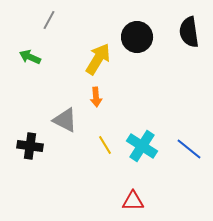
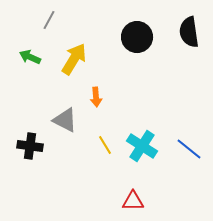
yellow arrow: moved 24 px left
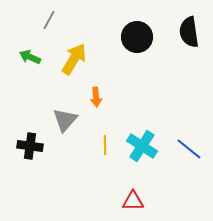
gray triangle: rotated 44 degrees clockwise
yellow line: rotated 30 degrees clockwise
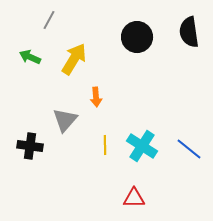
red triangle: moved 1 px right, 3 px up
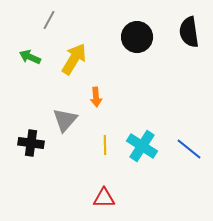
black cross: moved 1 px right, 3 px up
red triangle: moved 30 px left
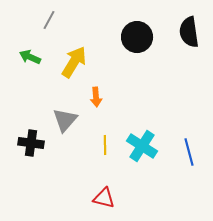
yellow arrow: moved 3 px down
blue line: moved 3 px down; rotated 36 degrees clockwise
red triangle: rotated 15 degrees clockwise
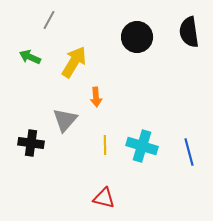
cyan cross: rotated 16 degrees counterclockwise
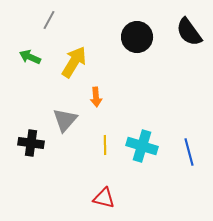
black semicircle: rotated 28 degrees counterclockwise
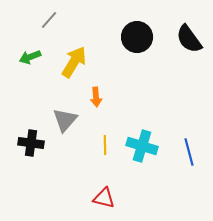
gray line: rotated 12 degrees clockwise
black semicircle: moved 7 px down
green arrow: rotated 45 degrees counterclockwise
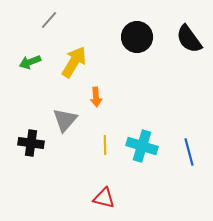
green arrow: moved 5 px down
